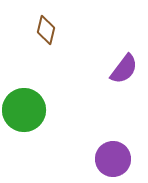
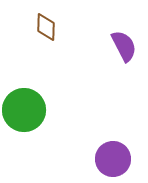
brown diamond: moved 3 px up; rotated 12 degrees counterclockwise
purple semicircle: moved 23 px up; rotated 64 degrees counterclockwise
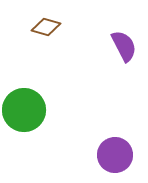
brown diamond: rotated 76 degrees counterclockwise
purple circle: moved 2 px right, 4 px up
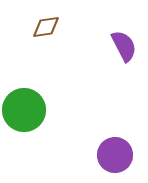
brown diamond: rotated 24 degrees counterclockwise
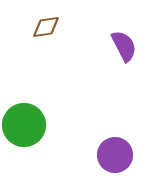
green circle: moved 15 px down
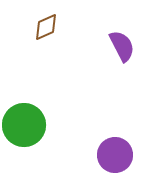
brown diamond: rotated 16 degrees counterclockwise
purple semicircle: moved 2 px left
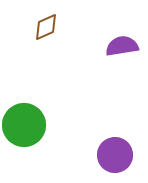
purple semicircle: rotated 72 degrees counterclockwise
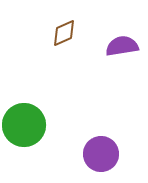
brown diamond: moved 18 px right, 6 px down
purple circle: moved 14 px left, 1 px up
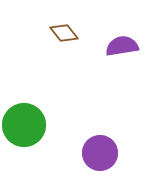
brown diamond: rotated 76 degrees clockwise
purple circle: moved 1 px left, 1 px up
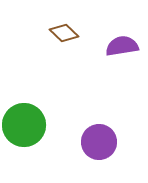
brown diamond: rotated 8 degrees counterclockwise
purple circle: moved 1 px left, 11 px up
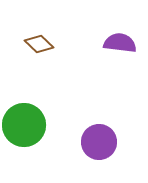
brown diamond: moved 25 px left, 11 px down
purple semicircle: moved 2 px left, 3 px up; rotated 16 degrees clockwise
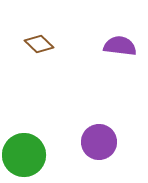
purple semicircle: moved 3 px down
green circle: moved 30 px down
